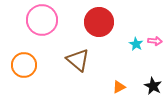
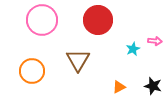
red circle: moved 1 px left, 2 px up
cyan star: moved 3 px left, 5 px down; rotated 16 degrees clockwise
brown triangle: rotated 20 degrees clockwise
orange circle: moved 8 px right, 6 px down
black star: rotated 12 degrees counterclockwise
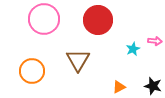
pink circle: moved 2 px right, 1 px up
